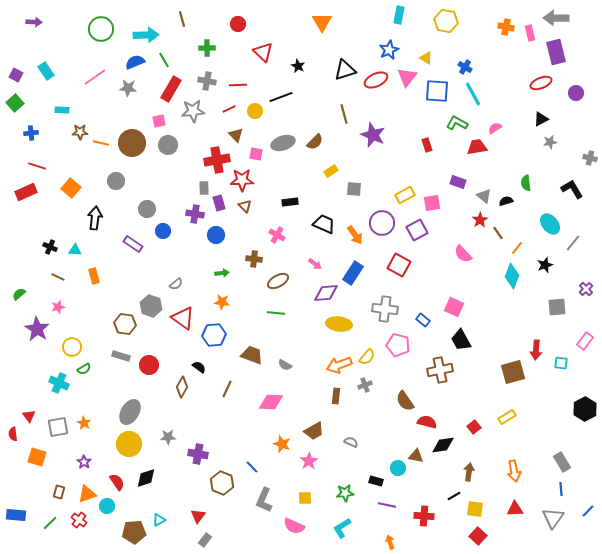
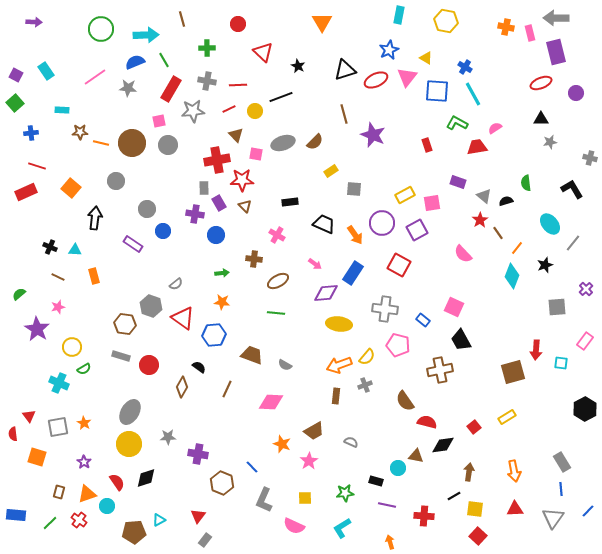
black triangle at (541, 119): rotated 28 degrees clockwise
purple rectangle at (219, 203): rotated 14 degrees counterclockwise
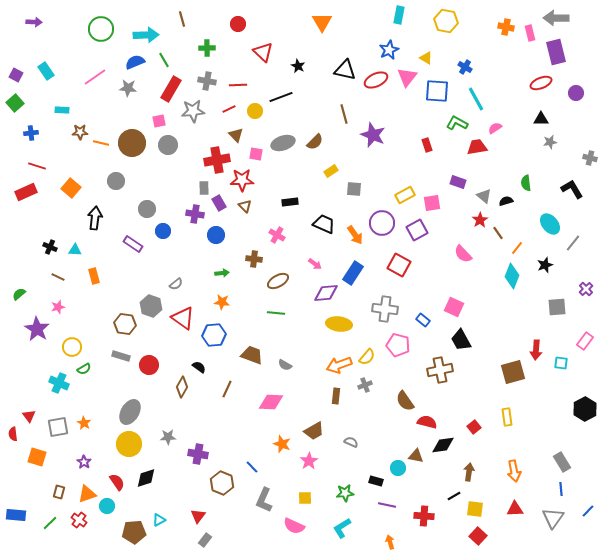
black triangle at (345, 70): rotated 30 degrees clockwise
cyan line at (473, 94): moved 3 px right, 5 px down
yellow rectangle at (507, 417): rotated 66 degrees counterclockwise
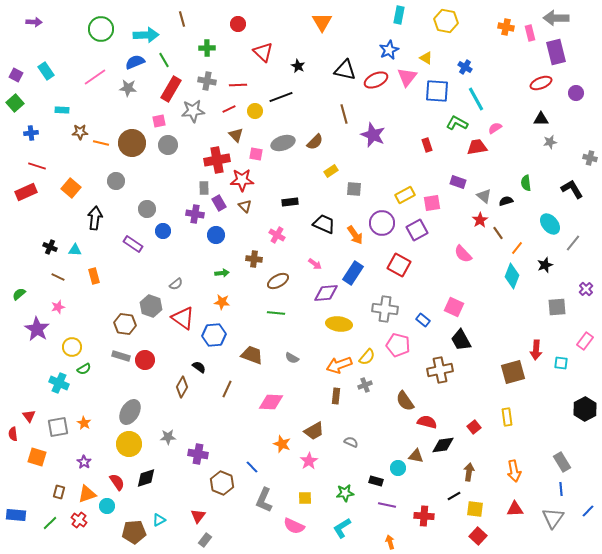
red circle at (149, 365): moved 4 px left, 5 px up
gray semicircle at (285, 365): moved 7 px right, 7 px up
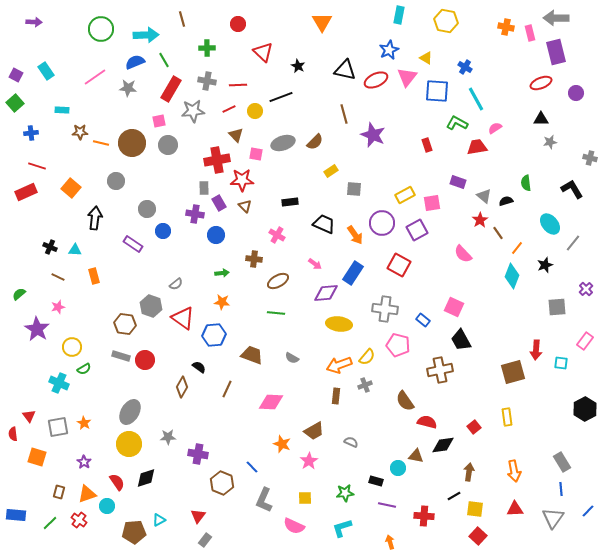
cyan L-shape at (342, 528): rotated 15 degrees clockwise
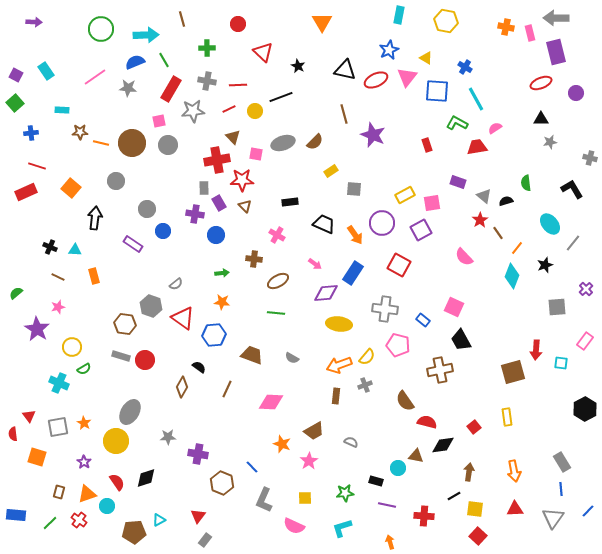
brown triangle at (236, 135): moved 3 px left, 2 px down
purple square at (417, 230): moved 4 px right
pink semicircle at (463, 254): moved 1 px right, 3 px down
green semicircle at (19, 294): moved 3 px left, 1 px up
yellow circle at (129, 444): moved 13 px left, 3 px up
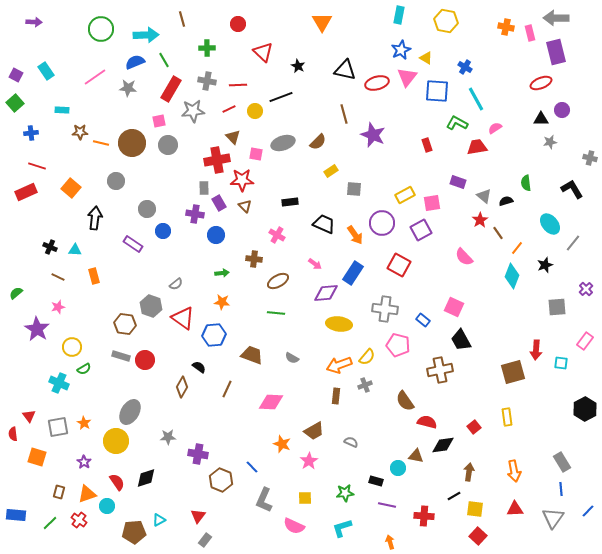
blue star at (389, 50): moved 12 px right
red ellipse at (376, 80): moved 1 px right, 3 px down; rotated 10 degrees clockwise
purple circle at (576, 93): moved 14 px left, 17 px down
brown semicircle at (315, 142): moved 3 px right
brown hexagon at (222, 483): moved 1 px left, 3 px up
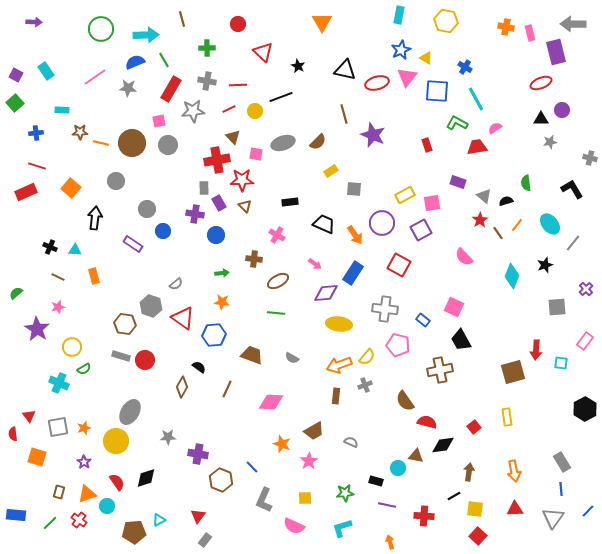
gray arrow at (556, 18): moved 17 px right, 6 px down
blue cross at (31, 133): moved 5 px right
orange line at (517, 248): moved 23 px up
orange star at (84, 423): moved 5 px down; rotated 24 degrees clockwise
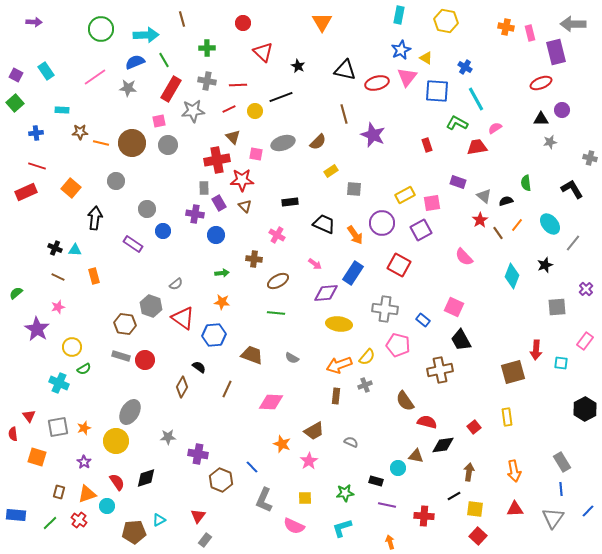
red circle at (238, 24): moved 5 px right, 1 px up
black cross at (50, 247): moved 5 px right, 1 px down
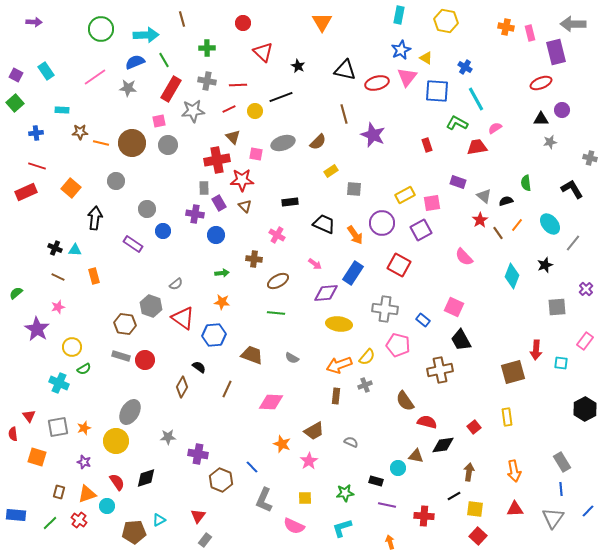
purple star at (84, 462): rotated 16 degrees counterclockwise
